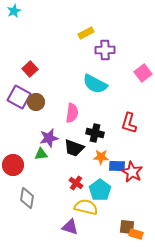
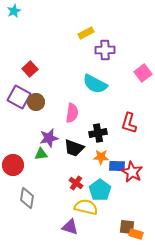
black cross: moved 3 px right; rotated 24 degrees counterclockwise
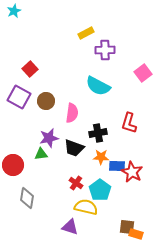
cyan semicircle: moved 3 px right, 2 px down
brown circle: moved 10 px right, 1 px up
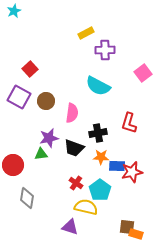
red star: rotated 30 degrees clockwise
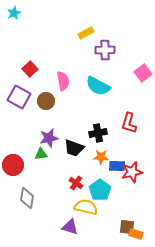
cyan star: moved 2 px down
pink semicircle: moved 9 px left, 32 px up; rotated 18 degrees counterclockwise
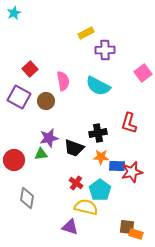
red circle: moved 1 px right, 5 px up
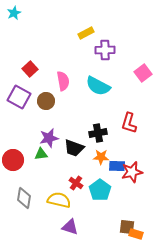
red circle: moved 1 px left
gray diamond: moved 3 px left
yellow semicircle: moved 27 px left, 7 px up
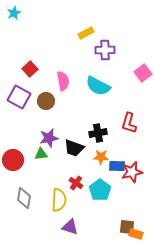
yellow semicircle: rotated 80 degrees clockwise
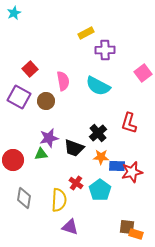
black cross: rotated 30 degrees counterclockwise
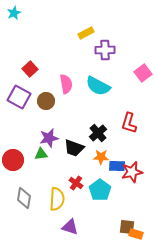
pink semicircle: moved 3 px right, 3 px down
yellow semicircle: moved 2 px left, 1 px up
